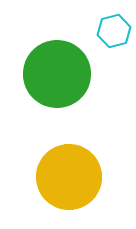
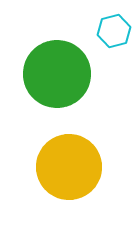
yellow circle: moved 10 px up
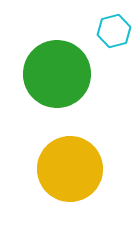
yellow circle: moved 1 px right, 2 px down
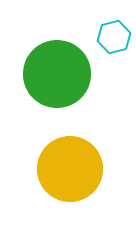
cyan hexagon: moved 6 px down
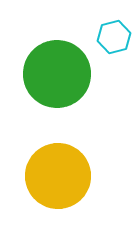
yellow circle: moved 12 px left, 7 px down
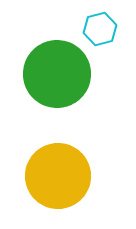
cyan hexagon: moved 14 px left, 8 px up
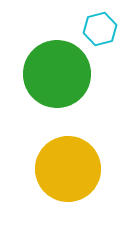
yellow circle: moved 10 px right, 7 px up
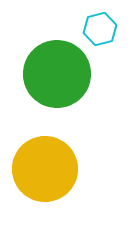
yellow circle: moved 23 px left
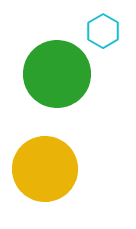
cyan hexagon: moved 3 px right, 2 px down; rotated 16 degrees counterclockwise
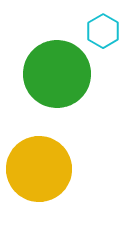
yellow circle: moved 6 px left
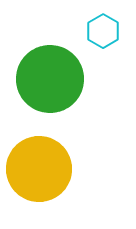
green circle: moved 7 px left, 5 px down
